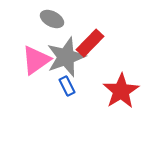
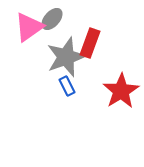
gray ellipse: rotated 75 degrees counterclockwise
red rectangle: rotated 24 degrees counterclockwise
pink triangle: moved 7 px left, 33 px up
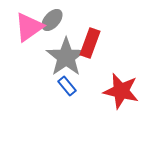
gray ellipse: moved 1 px down
gray star: rotated 15 degrees counterclockwise
blue rectangle: rotated 12 degrees counterclockwise
red star: rotated 27 degrees counterclockwise
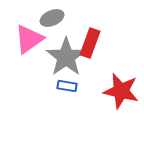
gray ellipse: moved 2 px up; rotated 25 degrees clockwise
pink triangle: moved 12 px down
blue rectangle: rotated 42 degrees counterclockwise
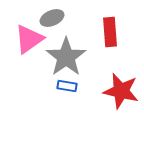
red rectangle: moved 20 px right, 11 px up; rotated 24 degrees counterclockwise
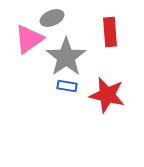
red star: moved 14 px left, 4 px down
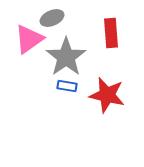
red rectangle: moved 1 px right, 1 px down
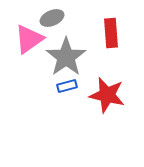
blue rectangle: rotated 24 degrees counterclockwise
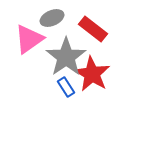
red rectangle: moved 18 px left, 4 px up; rotated 48 degrees counterclockwise
blue rectangle: moved 1 px left, 1 px down; rotated 72 degrees clockwise
red star: moved 15 px left, 21 px up; rotated 18 degrees clockwise
